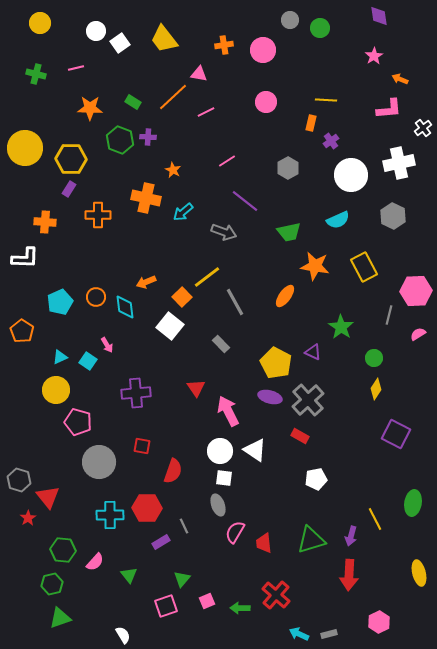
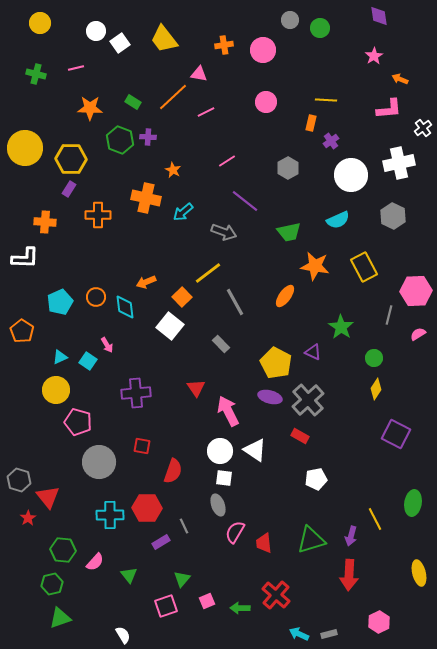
yellow line at (207, 277): moved 1 px right, 4 px up
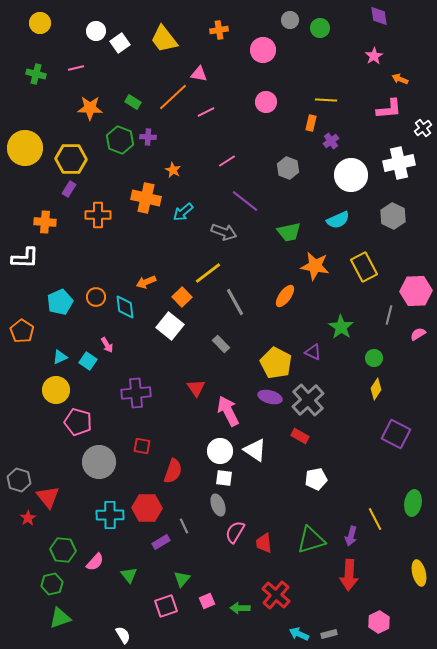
orange cross at (224, 45): moved 5 px left, 15 px up
gray hexagon at (288, 168): rotated 10 degrees counterclockwise
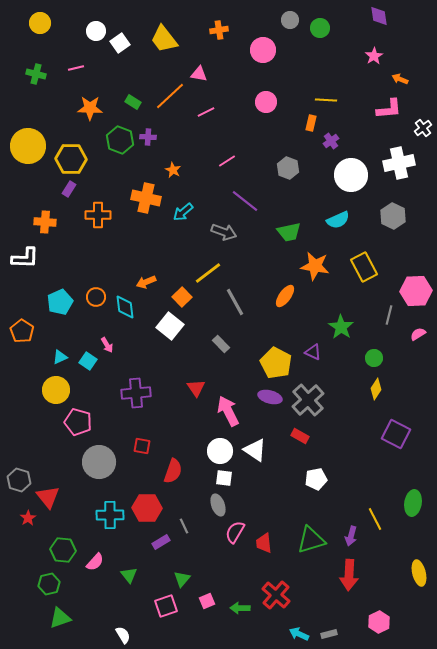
orange line at (173, 97): moved 3 px left, 1 px up
yellow circle at (25, 148): moved 3 px right, 2 px up
green hexagon at (52, 584): moved 3 px left
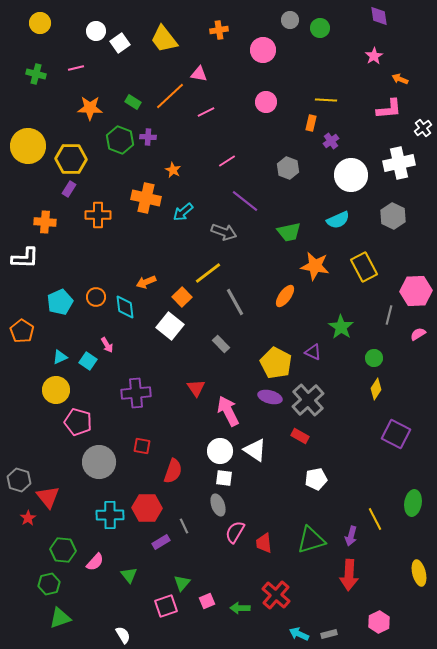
green triangle at (182, 579): moved 4 px down
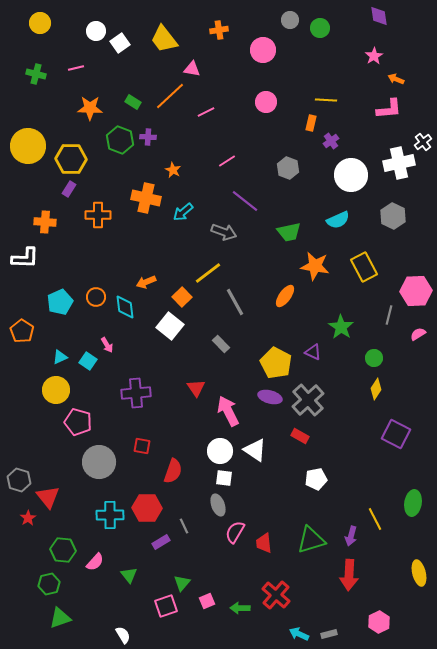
pink triangle at (199, 74): moved 7 px left, 5 px up
orange arrow at (400, 79): moved 4 px left
white cross at (423, 128): moved 14 px down
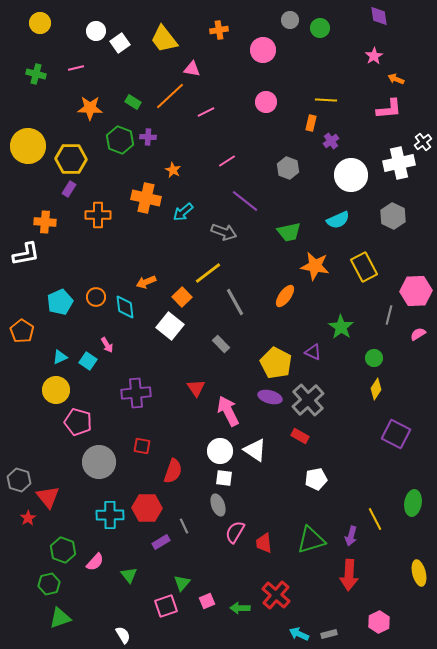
white L-shape at (25, 258): moved 1 px right, 4 px up; rotated 12 degrees counterclockwise
green hexagon at (63, 550): rotated 15 degrees clockwise
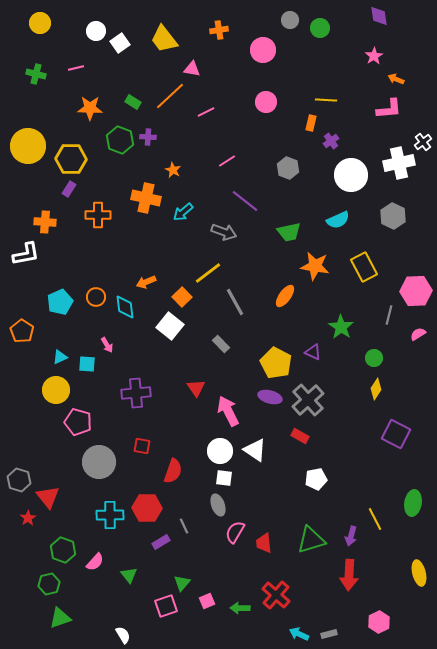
cyan square at (88, 361): moved 1 px left, 3 px down; rotated 30 degrees counterclockwise
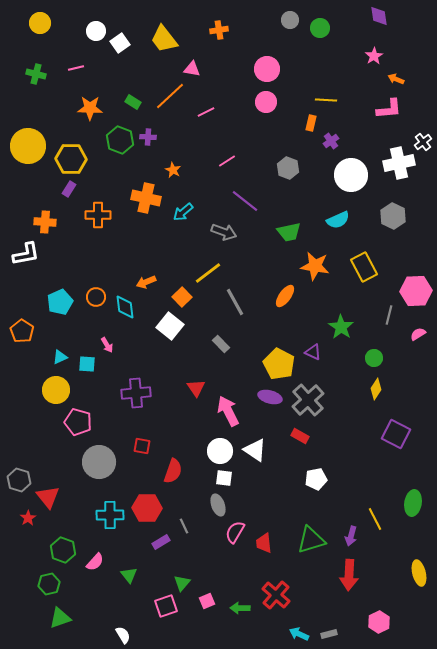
pink circle at (263, 50): moved 4 px right, 19 px down
yellow pentagon at (276, 363): moved 3 px right, 1 px down
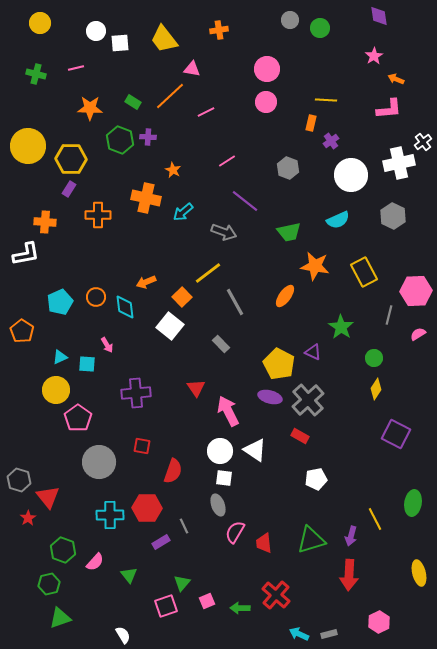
white square at (120, 43): rotated 30 degrees clockwise
yellow rectangle at (364, 267): moved 5 px down
pink pentagon at (78, 422): moved 4 px up; rotated 20 degrees clockwise
